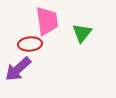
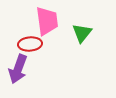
purple arrow: rotated 28 degrees counterclockwise
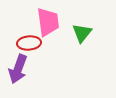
pink trapezoid: moved 1 px right, 1 px down
red ellipse: moved 1 px left, 1 px up
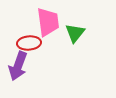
green triangle: moved 7 px left
purple arrow: moved 3 px up
